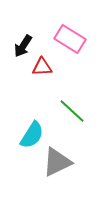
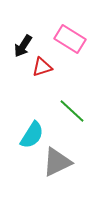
red triangle: rotated 15 degrees counterclockwise
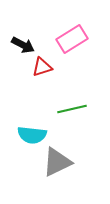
pink rectangle: moved 2 px right; rotated 64 degrees counterclockwise
black arrow: moved 1 px up; rotated 95 degrees counterclockwise
green line: moved 2 px up; rotated 56 degrees counterclockwise
cyan semicircle: rotated 64 degrees clockwise
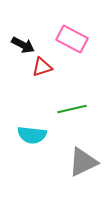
pink rectangle: rotated 60 degrees clockwise
gray triangle: moved 26 px right
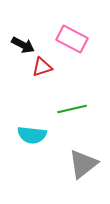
gray triangle: moved 2 px down; rotated 12 degrees counterclockwise
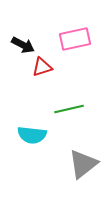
pink rectangle: moved 3 px right; rotated 40 degrees counterclockwise
green line: moved 3 px left
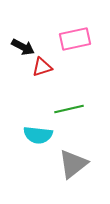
black arrow: moved 2 px down
cyan semicircle: moved 6 px right
gray triangle: moved 10 px left
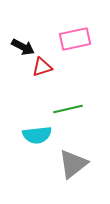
green line: moved 1 px left
cyan semicircle: moved 1 px left; rotated 12 degrees counterclockwise
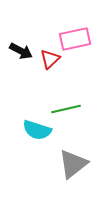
black arrow: moved 2 px left, 4 px down
red triangle: moved 8 px right, 8 px up; rotated 25 degrees counterclockwise
green line: moved 2 px left
cyan semicircle: moved 5 px up; rotated 24 degrees clockwise
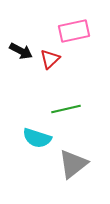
pink rectangle: moved 1 px left, 8 px up
cyan semicircle: moved 8 px down
